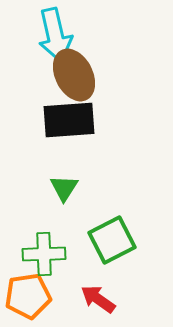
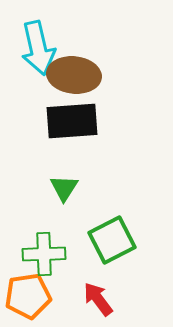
cyan arrow: moved 17 px left, 13 px down
brown ellipse: rotated 57 degrees counterclockwise
black rectangle: moved 3 px right, 1 px down
red arrow: rotated 18 degrees clockwise
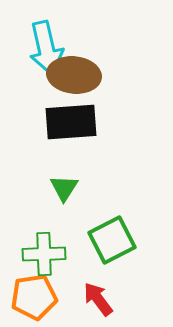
cyan arrow: moved 8 px right
black rectangle: moved 1 px left, 1 px down
orange pentagon: moved 6 px right, 1 px down
